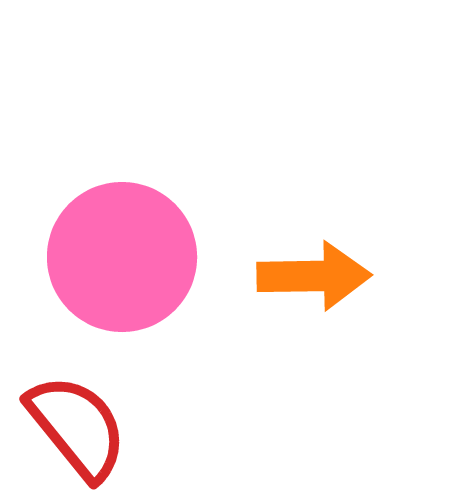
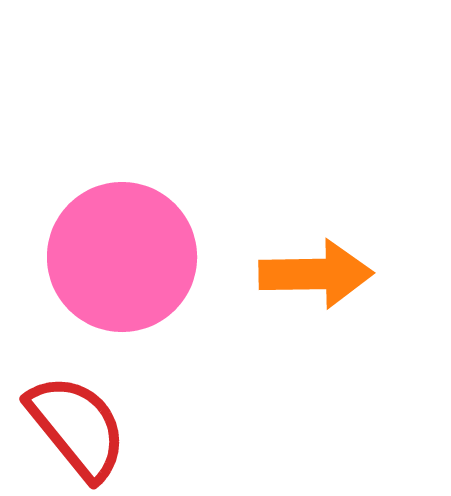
orange arrow: moved 2 px right, 2 px up
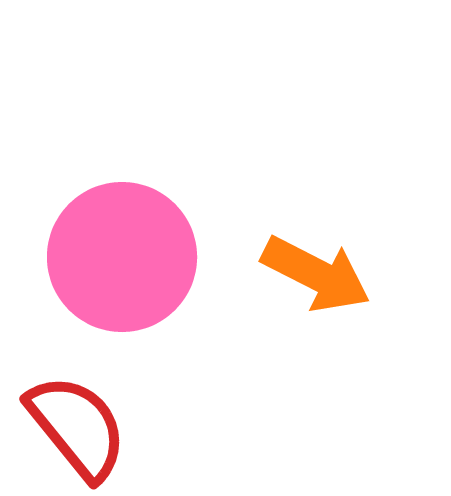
orange arrow: rotated 28 degrees clockwise
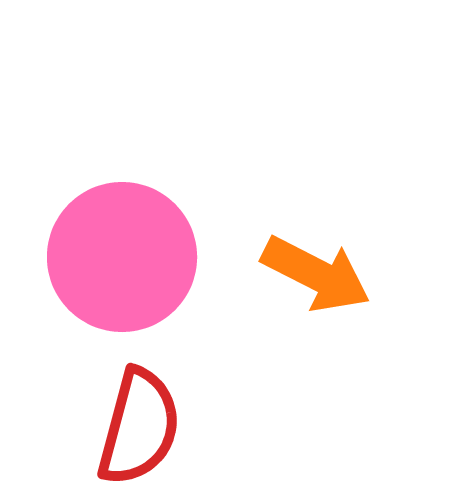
red semicircle: moved 62 px right; rotated 54 degrees clockwise
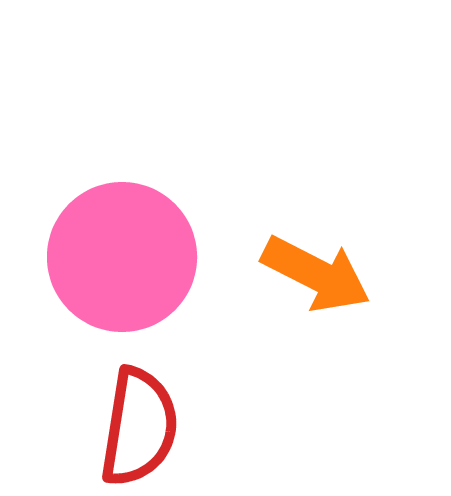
red semicircle: rotated 6 degrees counterclockwise
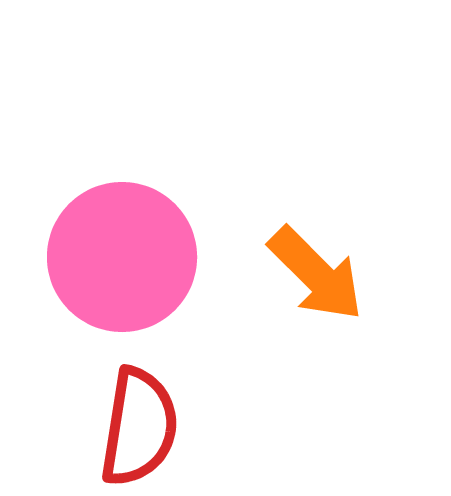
orange arrow: rotated 18 degrees clockwise
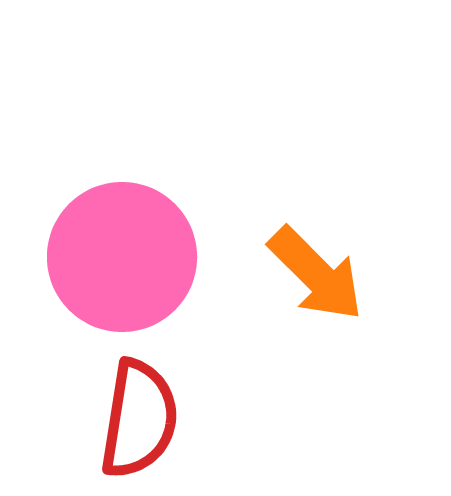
red semicircle: moved 8 px up
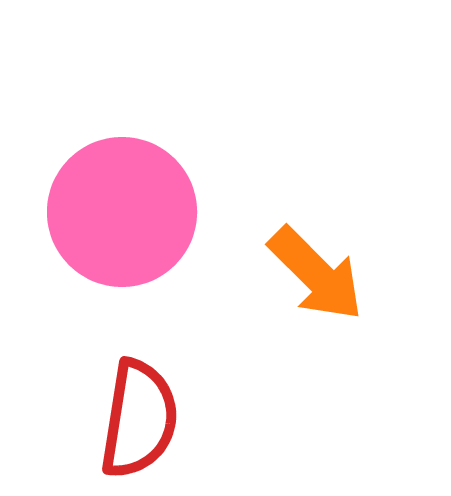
pink circle: moved 45 px up
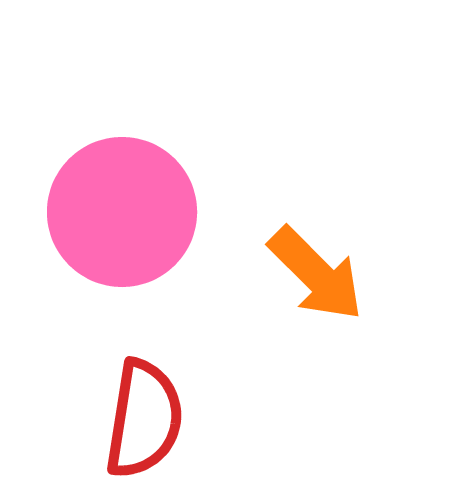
red semicircle: moved 5 px right
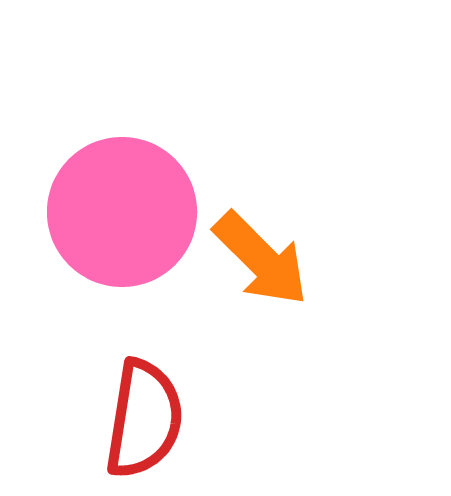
orange arrow: moved 55 px left, 15 px up
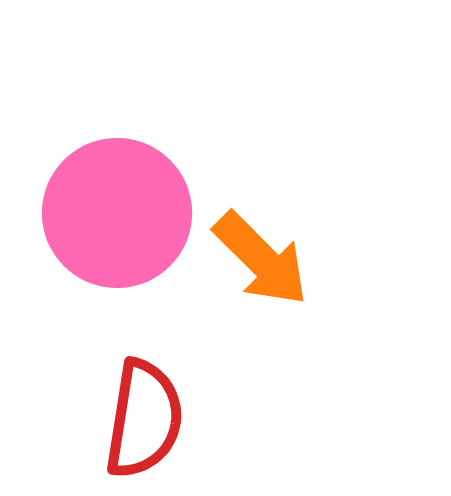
pink circle: moved 5 px left, 1 px down
